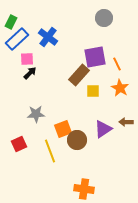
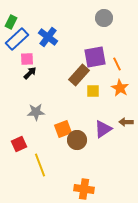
gray star: moved 2 px up
yellow line: moved 10 px left, 14 px down
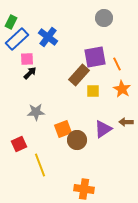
orange star: moved 2 px right, 1 px down
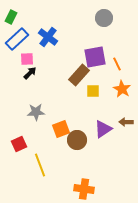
green rectangle: moved 5 px up
orange square: moved 2 px left
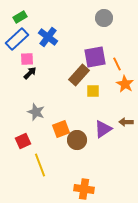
green rectangle: moved 9 px right; rotated 32 degrees clockwise
orange star: moved 3 px right, 5 px up
gray star: rotated 24 degrees clockwise
red square: moved 4 px right, 3 px up
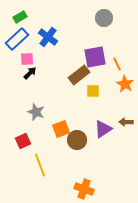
brown rectangle: rotated 10 degrees clockwise
orange cross: rotated 12 degrees clockwise
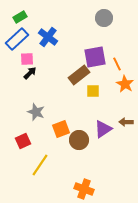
brown circle: moved 2 px right
yellow line: rotated 55 degrees clockwise
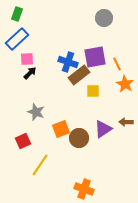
green rectangle: moved 3 px left, 3 px up; rotated 40 degrees counterclockwise
blue cross: moved 20 px right, 25 px down; rotated 18 degrees counterclockwise
brown circle: moved 2 px up
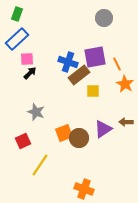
orange square: moved 3 px right, 4 px down
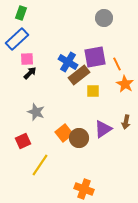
green rectangle: moved 4 px right, 1 px up
blue cross: rotated 12 degrees clockwise
brown arrow: rotated 80 degrees counterclockwise
orange square: rotated 18 degrees counterclockwise
